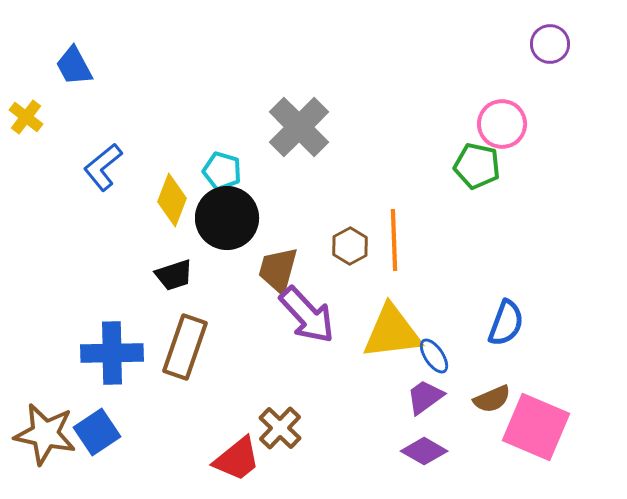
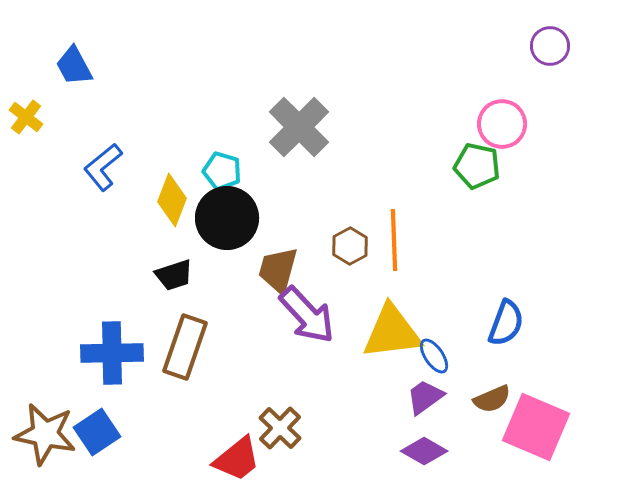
purple circle: moved 2 px down
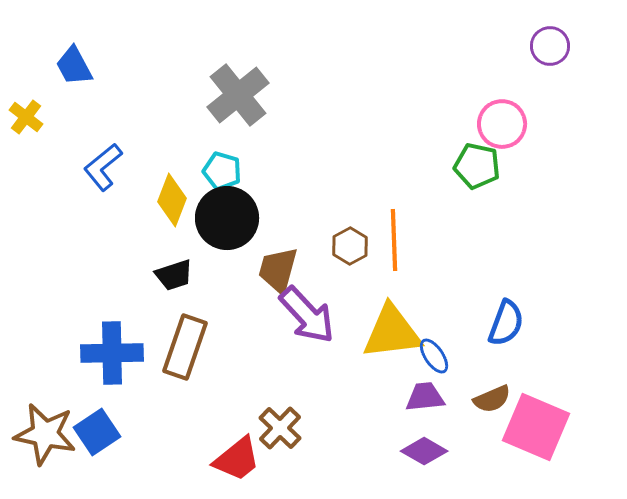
gray cross: moved 61 px left, 32 px up; rotated 6 degrees clockwise
purple trapezoid: rotated 30 degrees clockwise
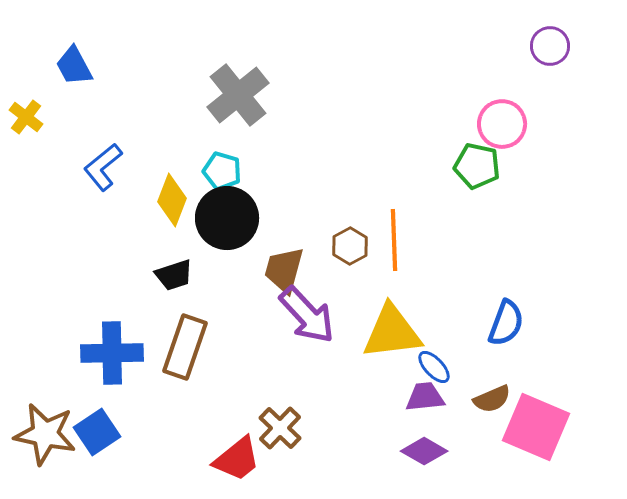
brown trapezoid: moved 6 px right
blue ellipse: moved 11 px down; rotated 9 degrees counterclockwise
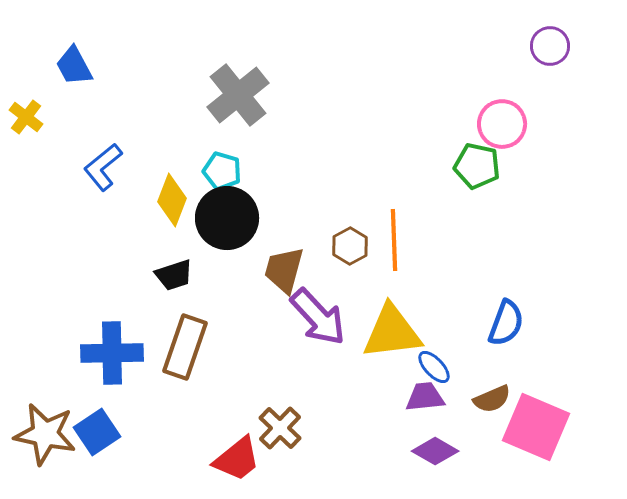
purple arrow: moved 11 px right, 2 px down
purple diamond: moved 11 px right
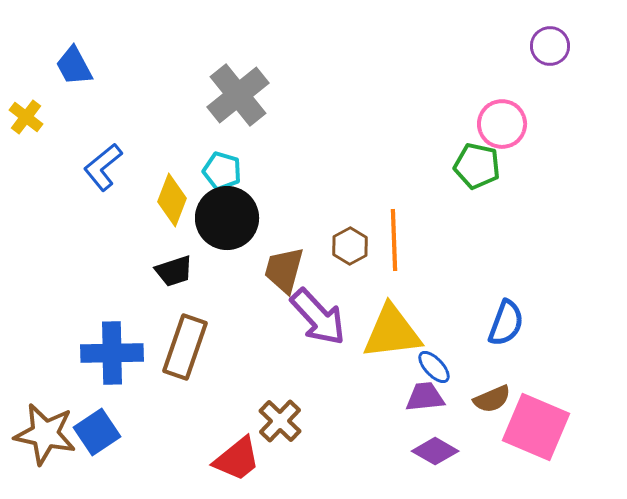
black trapezoid: moved 4 px up
brown cross: moved 7 px up
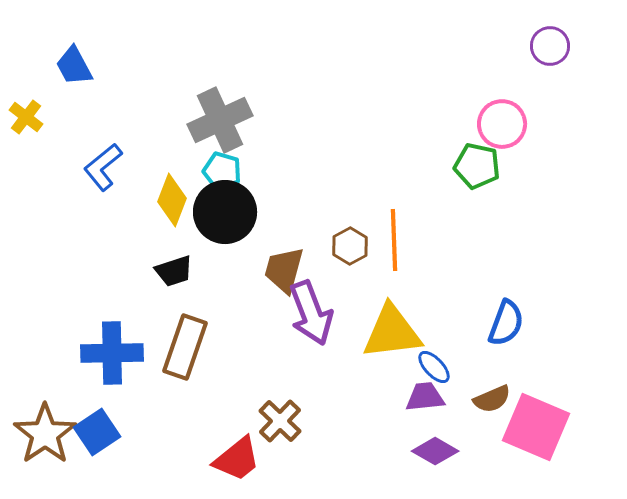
gray cross: moved 18 px left, 25 px down; rotated 14 degrees clockwise
black circle: moved 2 px left, 6 px up
purple arrow: moved 7 px left, 4 px up; rotated 22 degrees clockwise
brown star: rotated 26 degrees clockwise
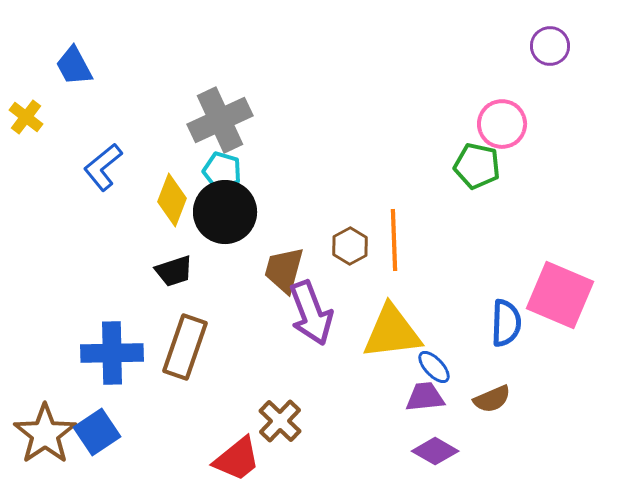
blue semicircle: rotated 18 degrees counterclockwise
pink square: moved 24 px right, 132 px up
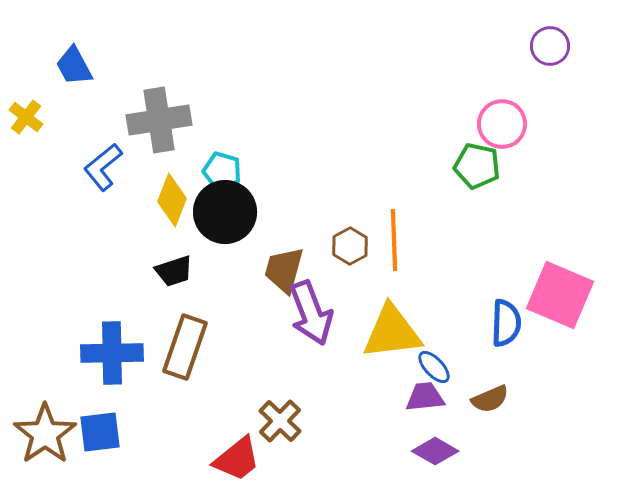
gray cross: moved 61 px left; rotated 16 degrees clockwise
brown semicircle: moved 2 px left
blue square: moved 3 px right; rotated 27 degrees clockwise
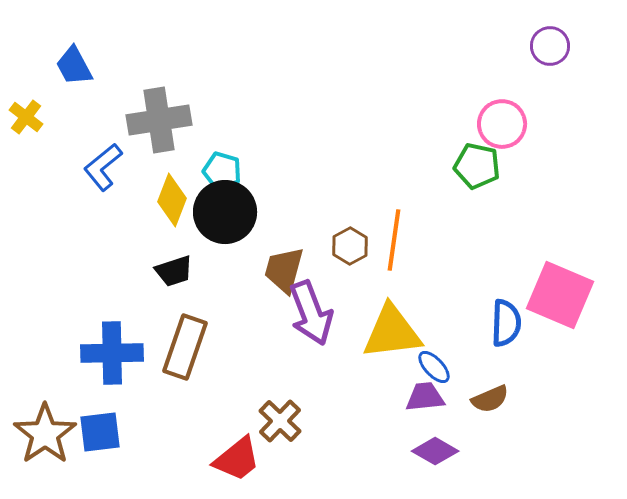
orange line: rotated 10 degrees clockwise
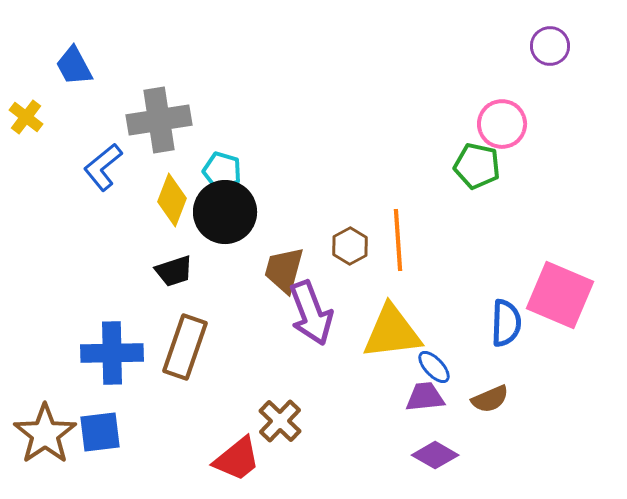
orange line: moved 4 px right; rotated 12 degrees counterclockwise
purple diamond: moved 4 px down
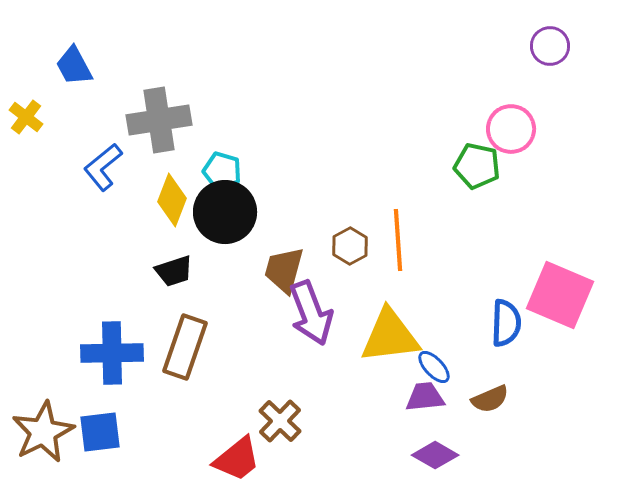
pink circle: moved 9 px right, 5 px down
yellow triangle: moved 2 px left, 4 px down
brown star: moved 2 px left, 2 px up; rotated 8 degrees clockwise
